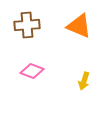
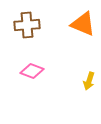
orange triangle: moved 4 px right, 2 px up
yellow arrow: moved 5 px right
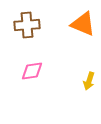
pink diamond: rotated 30 degrees counterclockwise
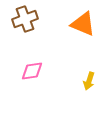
brown cross: moved 2 px left, 6 px up; rotated 15 degrees counterclockwise
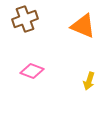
orange triangle: moved 2 px down
pink diamond: rotated 30 degrees clockwise
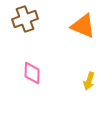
pink diamond: moved 2 px down; rotated 70 degrees clockwise
